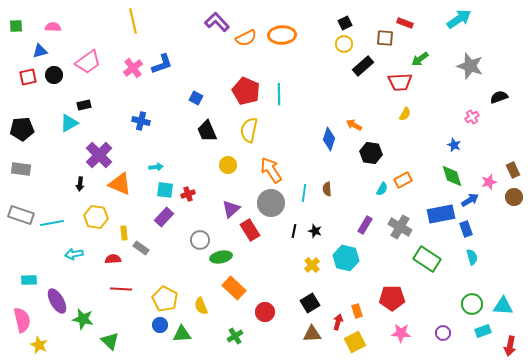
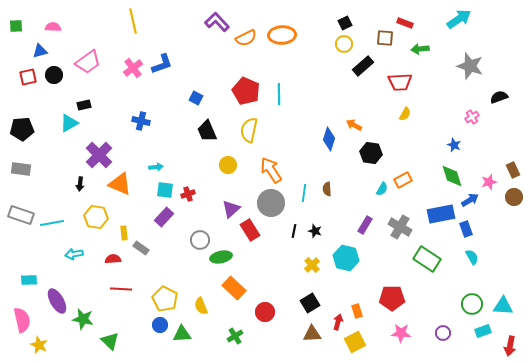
green arrow at (420, 59): moved 10 px up; rotated 30 degrees clockwise
cyan semicircle at (472, 257): rotated 14 degrees counterclockwise
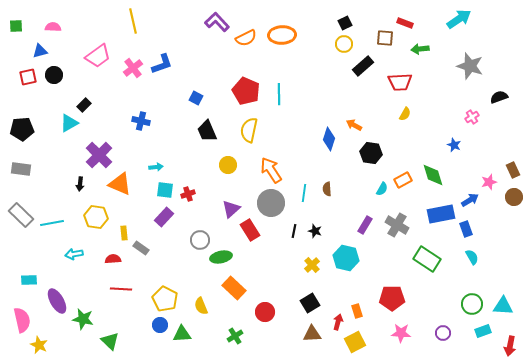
pink trapezoid at (88, 62): moved 10 px right, 6 px up
black rectangle at (84, 105): rotated 32 degrees counterclockwise
green diamond at (452, 176): moved 19 px left, 1 px up
gray rectangle at (21, 215): rotated 25 degrees clockwise
gray cross at (400, 227): moved 3 px left, 2 px up
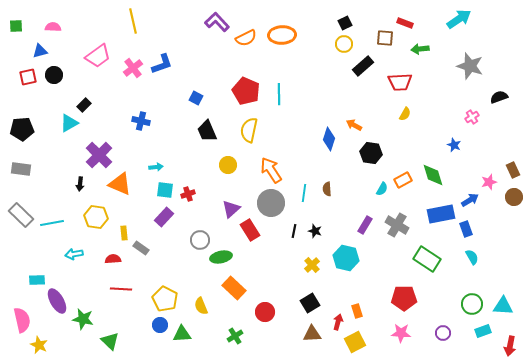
cyan rectangle at (29, 280): moved 8 px right
red pentagon at (392, 298): moved 12 px right
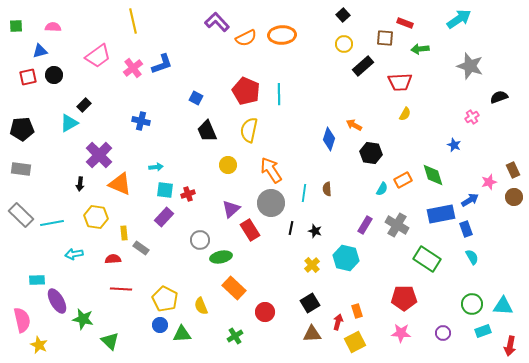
black square at (345, 23): moved 2 px left, 8 px up; rotated 16 degrees counterclockwise
black line at (294, 231): moved 3 px left, 3 px up
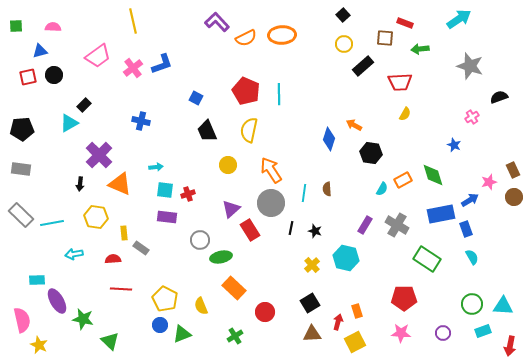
purple rectangle at (164, 217): moved 3 px right; rotated 54 degrees clockwise
green triangle at (182, 334): rotated 18 degrees counterclockwise
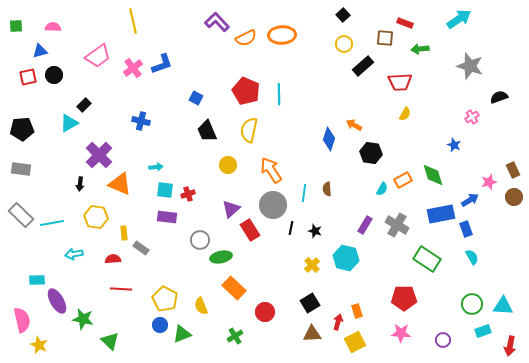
gray circle at (271, 203): moved 2 px right, 2 px down
purple circle at (443, 333): moved 7 px down
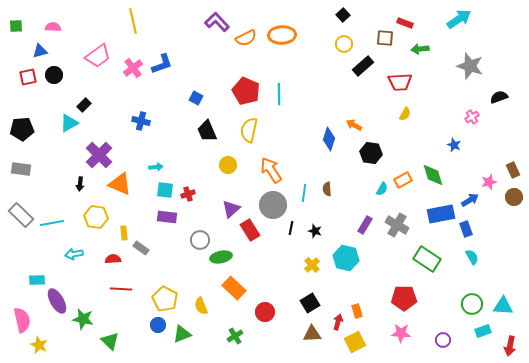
blue circle at (160, 325): moved 2 px left
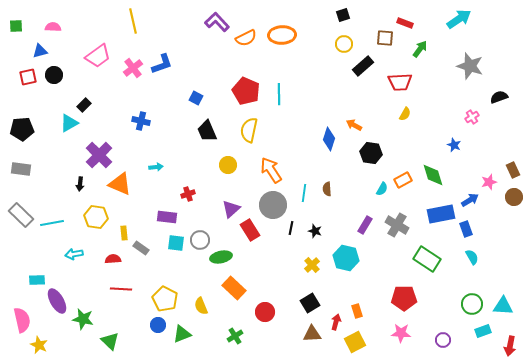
black square at (343, 15): rotated 24 degrees clockwise
green arrow at (420, 49): rotated 132 degrees clockwise
cyan square at (165, 190): moved 11 px right, 53 px down
red arrow at (338, 322): moved 2 px left
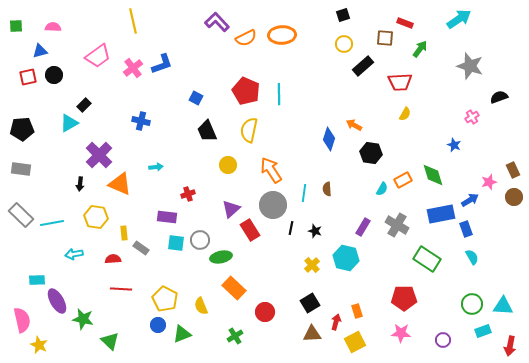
purple rectangle at (365, 225): moved 2 px left, 2 px down
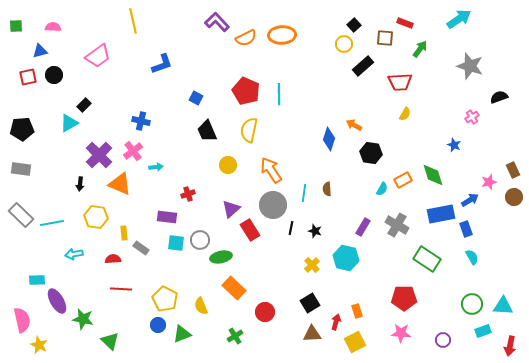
black square at (343, 15): moved 11 px right, 10 px down; rotated 24 degrees counterclockwise
pink cross at (133, 68): moved 83 px down
